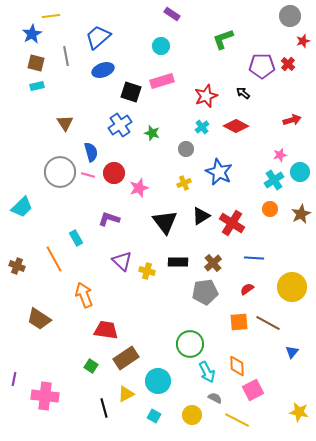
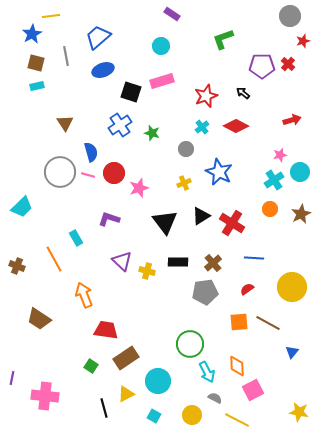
purple line at (14, 379): moved 2 px left, 1 px up
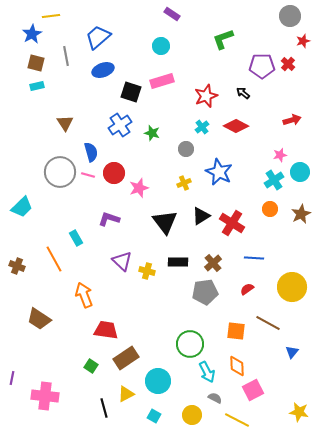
orange square at (239, 322): moved 3 px left, 9 px down; rotated 12 degrees clockwise
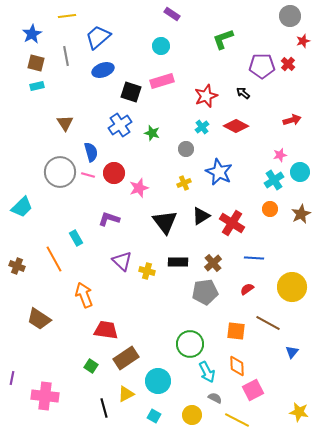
yellow line at (51, 16): moved 16 px right
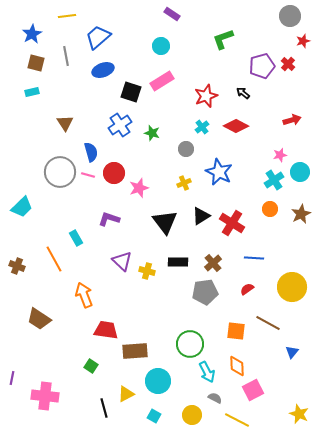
purple pentagon at (262, 66): rotated 15 degrees counterclockwise
pink rectangle at (162, 81): rotated 15 degrees counterclockwise
cyan rectangle at (37, 86): moved 5 px left, 6 px down
brown rectangle at (126, 358): moved 9 px right, 7 px up; rotated 30 degrees clockwise
yellow star at (299, 412): moved 2 px down; rotated 12 degrees clockwise
